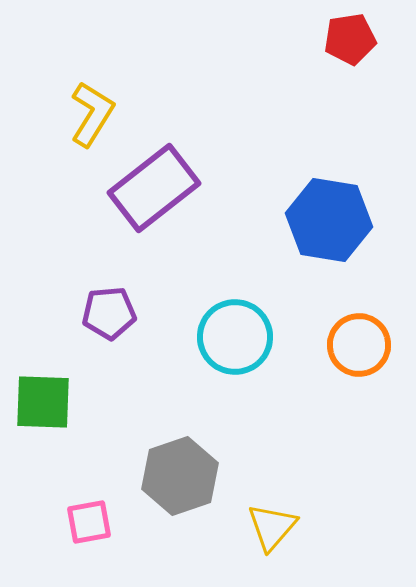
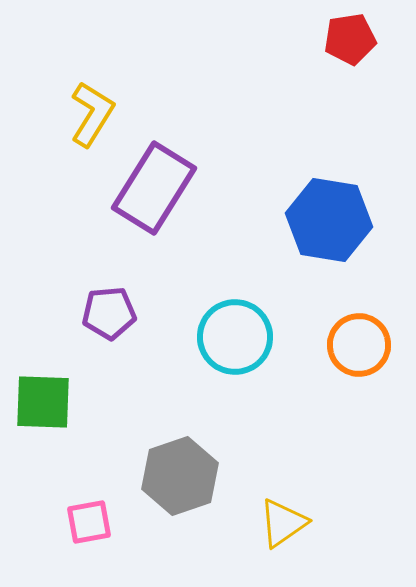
purple rectangle: rotated 20 degrees counterclockwise
yellow triangle: moved 11 px right, 4 px up; rotated 14 degrees clockwise
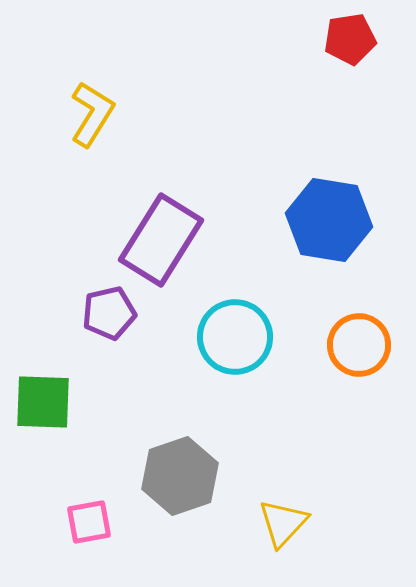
purple rectangle: moved 7 px right, 52 px down
purple pentagon: rotated 8 degrees counterclockwise
yellow triangle: rotated 12 degrees counterclockwise
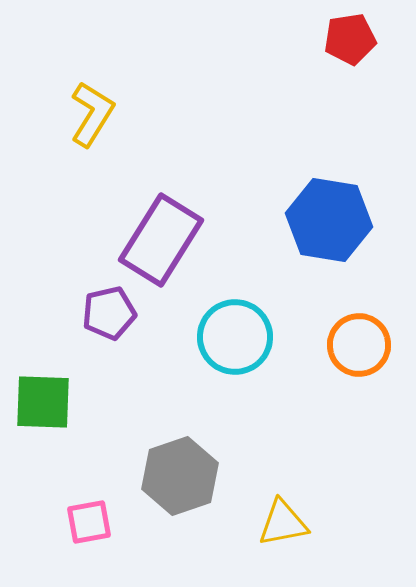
yellow triangle: rotated 36 degrees clockwise
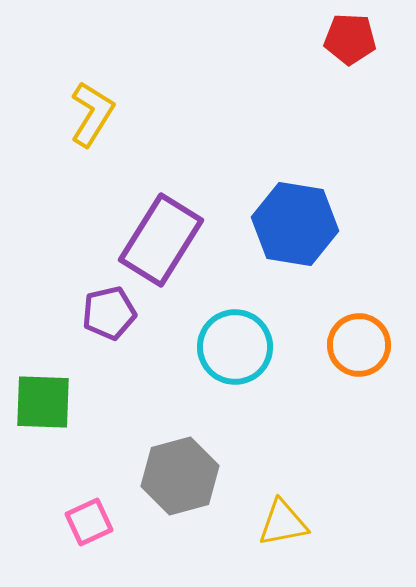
red pentagon: rotated 12 degrees clockwise
blue hexagon: moved 34 px left, 4 px down
cyan circle: moved 10 px down
gray hexagon: rotated 4 degrees clockwise
pink square: rotated 15 degrees counterclockwise
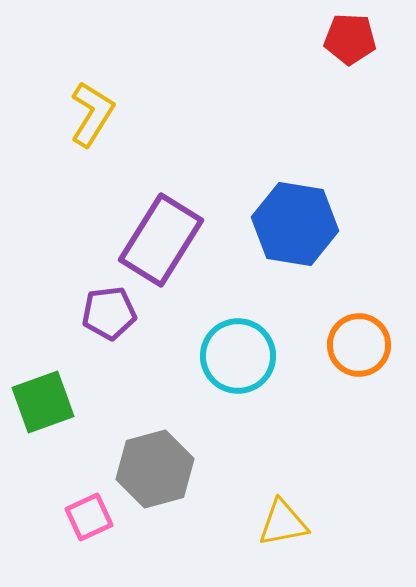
purple pentagon: rotated 6 degrees clockwise
cyan circle: moved 3 px right, 9 px down
green square: rotated 22 degrees counterclockwise
gray hexagon: moved 25 px left, 7 px up
pink square: moved 5 px up
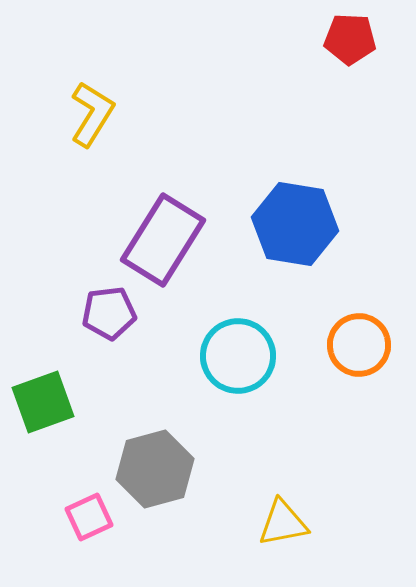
purple rectangle: moved 2 px right
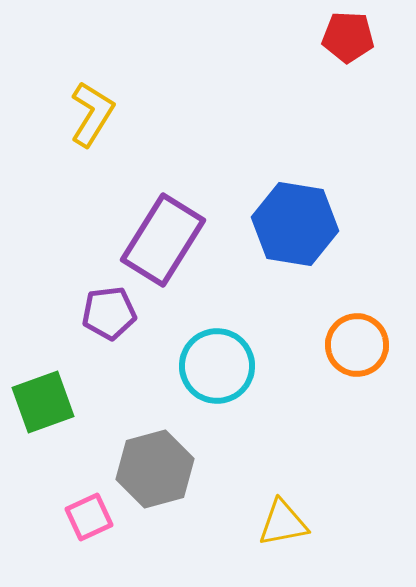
red pentagon: moved 2 px left, 2 px up
orange circle: moved 2 px left
cyan circle: moved 21 px left, 10 px down
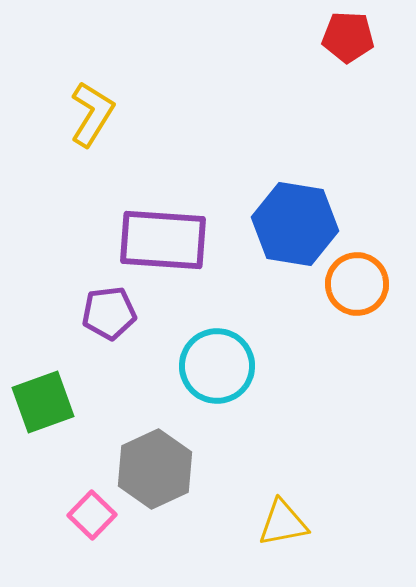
purple rectangle: rotated 62 degrees clockwise
orange circle: moved 61 px up
gray hexagon: rotated 10 degrees counterclockwise
pink square: moved 3 px right, 2 px up; rotated 21 degrees counterclockwise
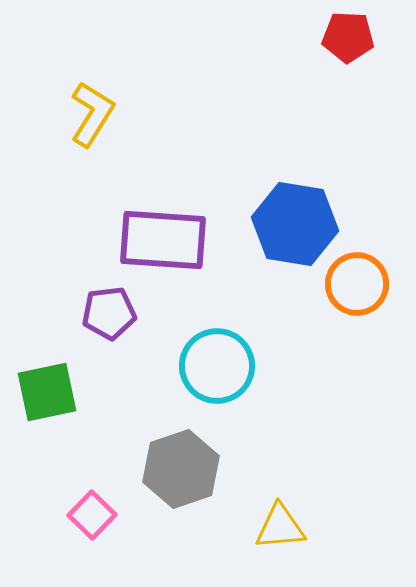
green square: moved 4 px right, 10 px up; rotated 8 degrees clockwise
gray hexagon: moved 26 px right; rotated 6 degrees clockwise
yellow triangle: moved 3 px left, 4 px down; rotated 6 degrees clockwise
